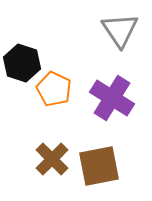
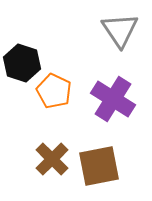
orange pentagon: moved 2 px down
purple cross: moved 1 px right, 1 px down
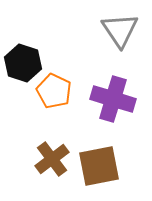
black hexagon: moved 1 px right
purple cross: rotated 15 degrees counterclockwise
brown cross: rotated 8 degrees clockwise
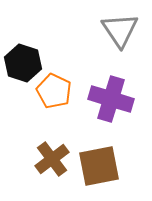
purple cross: moved 2 px left
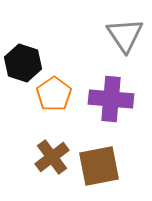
gray triangle: moved 5 px right, 5 px down
orange pentagon: moved 3 px down; rotated 12 degrees clockwise
purple cross: rotated 12 degrees counterclockwise
brown cross: moved 2 px up
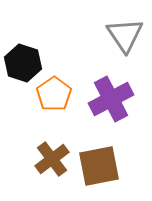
purple cross: rotated 33 degrees counterclockwise
brown cross: moved 2 px down
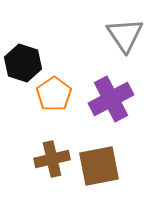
brown cross: rotated 24 degrees clockwise
